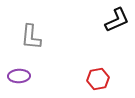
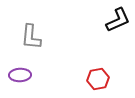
black L-shape: moved 1 px right
purple ellipse: moved 1 px right, 1 px up
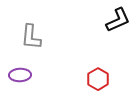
red hexagon: rotated 20 degrees counterclockwise
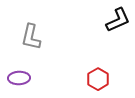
gray L-shape: rotated 8 degrees clockwise
purple ellipse: moved 1 px left, 3 px down
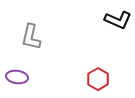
black L-shape: rotated 48 degrees clockwise
purple ellipse: moved 2 px left, 1 px up; rotated 10 degrees clockwise
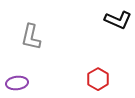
purple ellipse: moved 6 px down; rotated 15 degrees counterclockwise
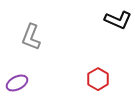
gray L-shape: rotated 8 degrees clockwise
purple ellipse: rotated 20 degrees counterclockwise
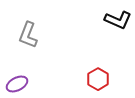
gray L-shape: moved 3 px left, 2 px up
purple ellipse: moved 1 px down
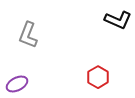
red hexagon: moved 2 px up
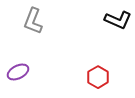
gray L-shape: moved 5 px right, 14 px up
purple ellipse: moved 1 px right, 12 px up
